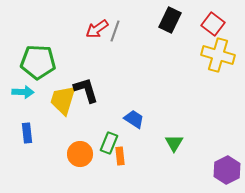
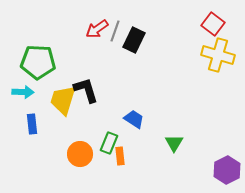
black rectangle: moved 36 px left, 20 px down
blue rectangle: moved 5 px right, 9 px up
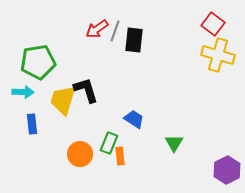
black rectangle: rotated 20 degrees counterclockwise
green pentagon: rotated 12 degrees counterclockwise
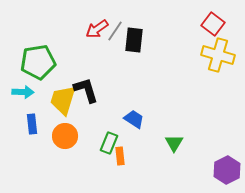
gray line: rotated 15 degrees clockwise
orange circle: moved 15 px left, 18 px up
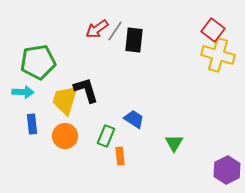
red square: moved 6 px down
yellow trapezoid: moved 2 px right
green rectangle: moved 3 px left, 7 px up
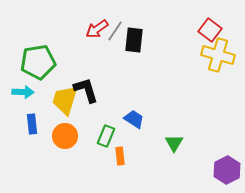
red square: moved 3 px left
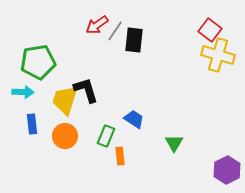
red arrow: moved 4 px up
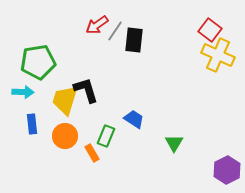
yellow cross: rotated 8 degrees clockwise
orange rectangle: moved 28 px left, 3 px up; rotated 24 degrees counterclockwise
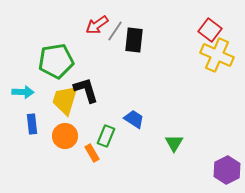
yellow cross: moved 1 px left
green pentagon: moved 18 px right, 1 px up
